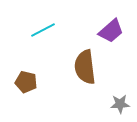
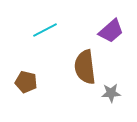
cyan line: moved 2 px right
gray star: moved 9 px left, 11 px up
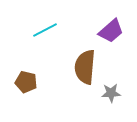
brown semicircle: rotated 12 degrees clockwise
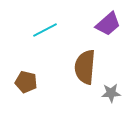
purple trapezoid: moved 3 px left, 7 px up
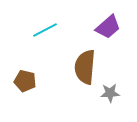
purple trapezoid: moved 3 px down
brown pentagon: moved 1 px left, 1 px up
gray star: moved 1 px left
